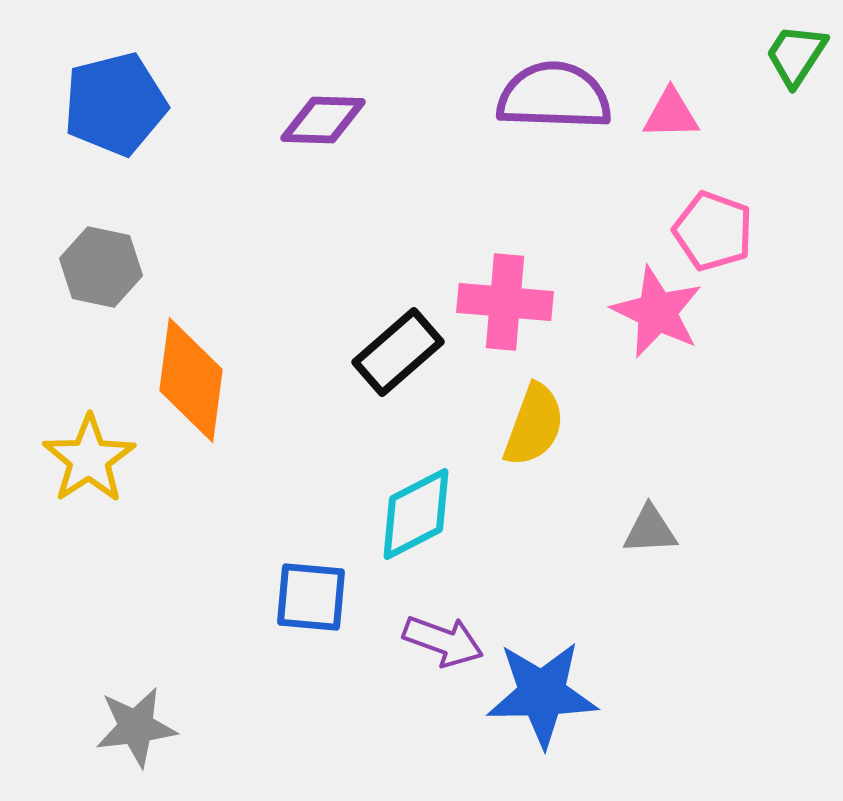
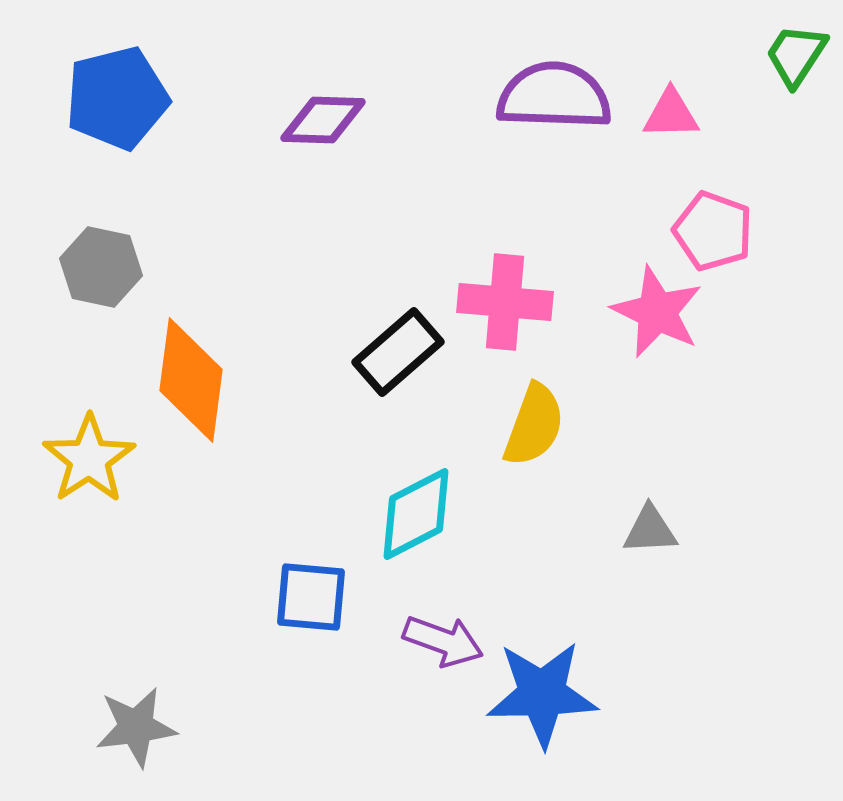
blue pentagon: moved 2 px right, 6 px up
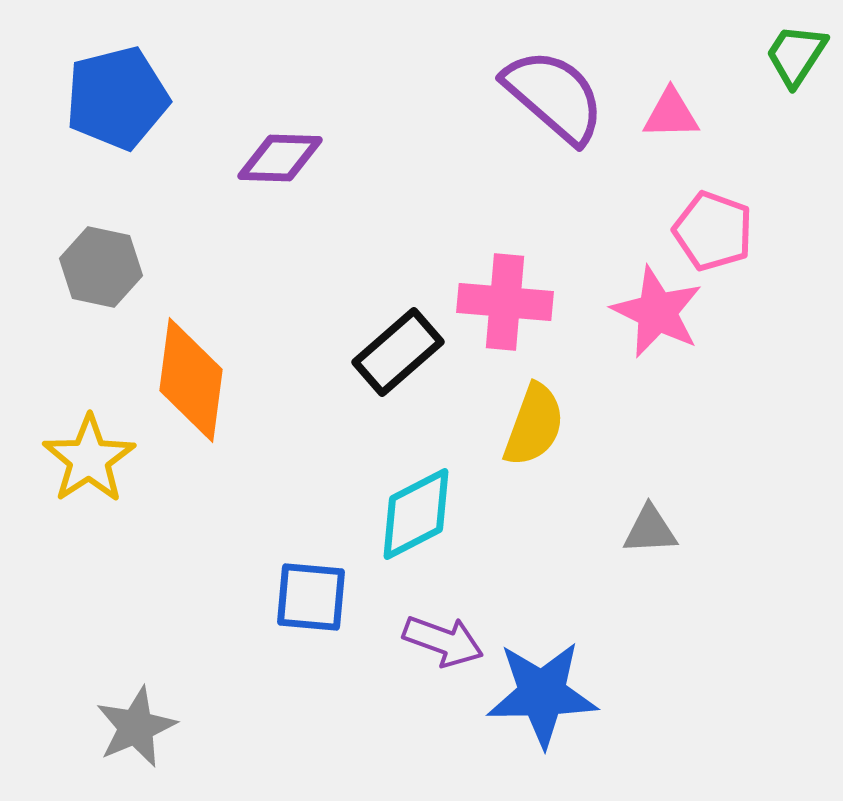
purple semicircle: rotated 39 degrees clockwise
purple diamond: moved 43 px left, 38 px down
gray star: rotated 16 degrees counterclockwise
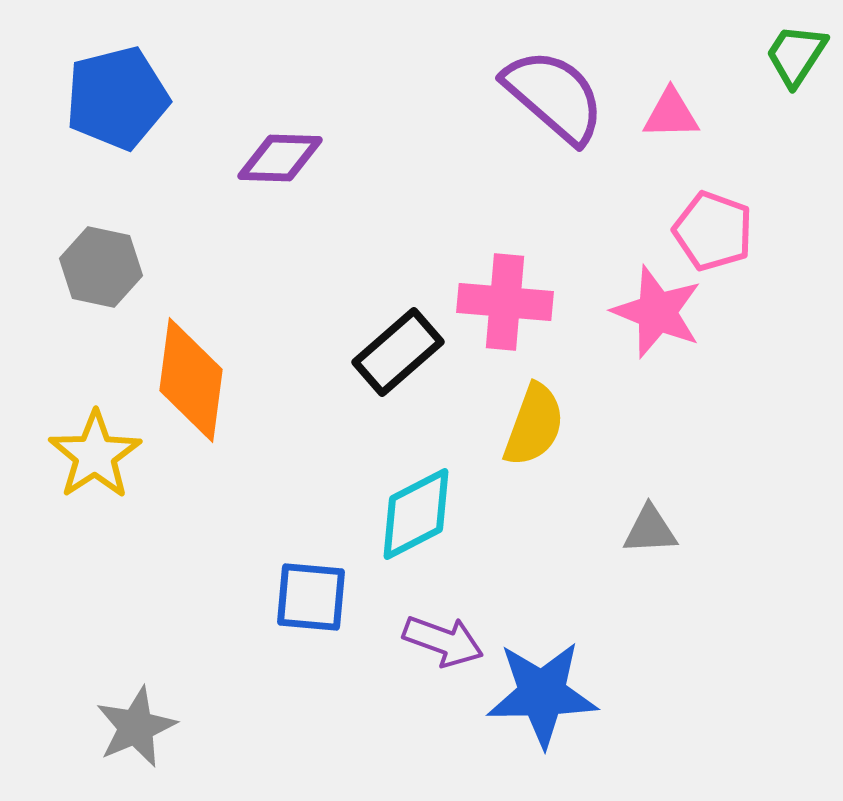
pink star: rotated 4 degrees counterclockwise
yellow star: moved 6 px right, 4 px up
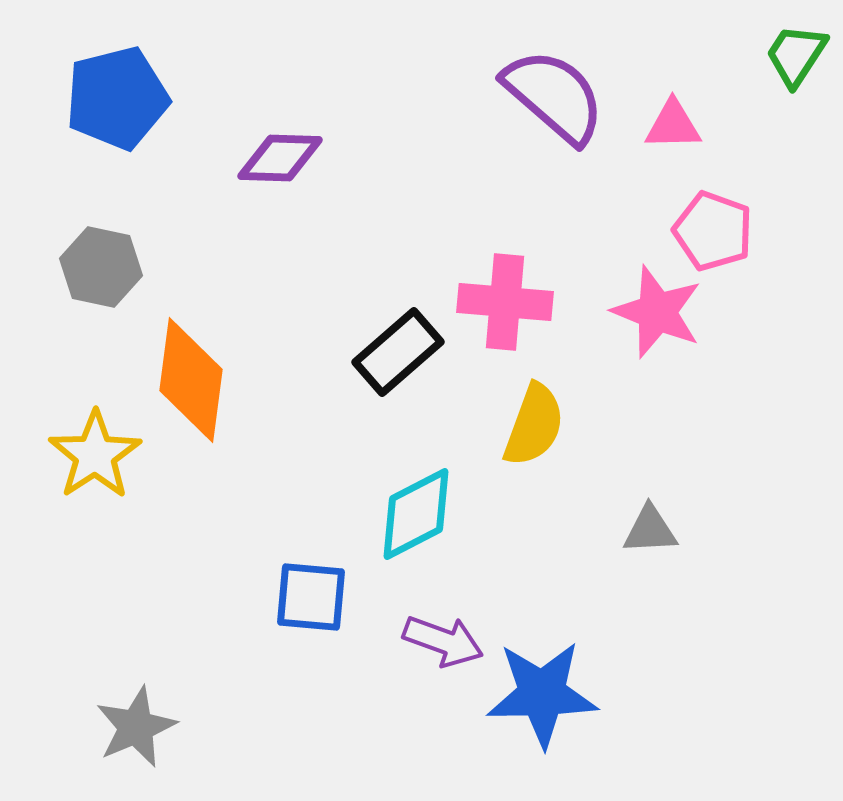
pink triangle: moved 2 px right, 11 px down
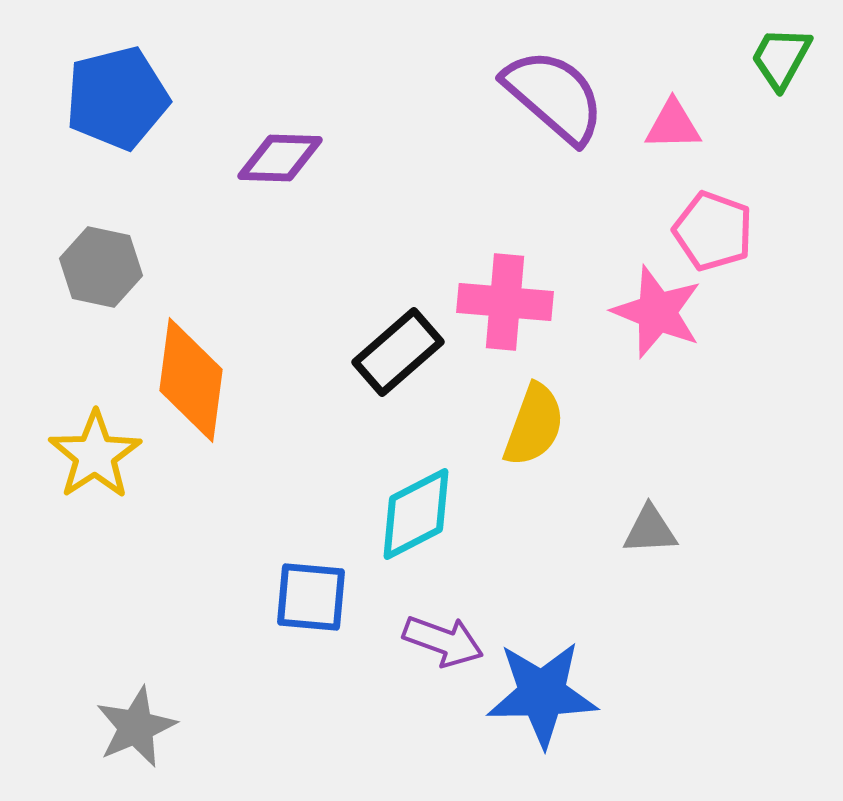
green trapezoid: moved 15 px left, 3 px down; rotated 4 degrees counterclockwise
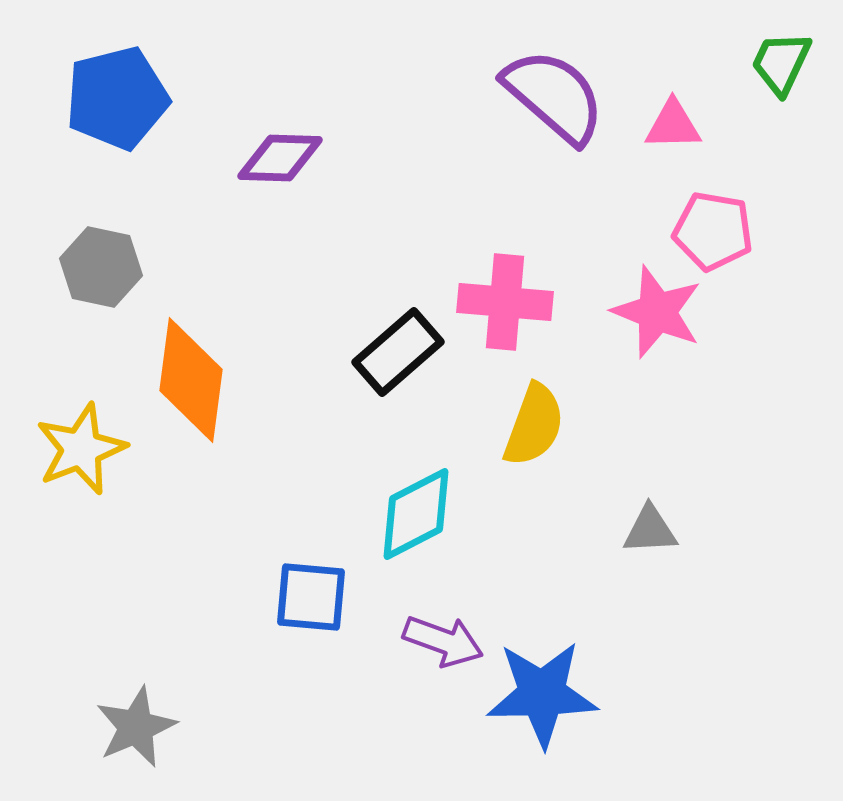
green trapezoid: moved 5 px down; rotated 4 degrees counterclockwise
pink pentagon: rotated 10 degrees counterclockwise
yellow star: moved 14 px left, 6 px up; rotated 12 degrees clockwise
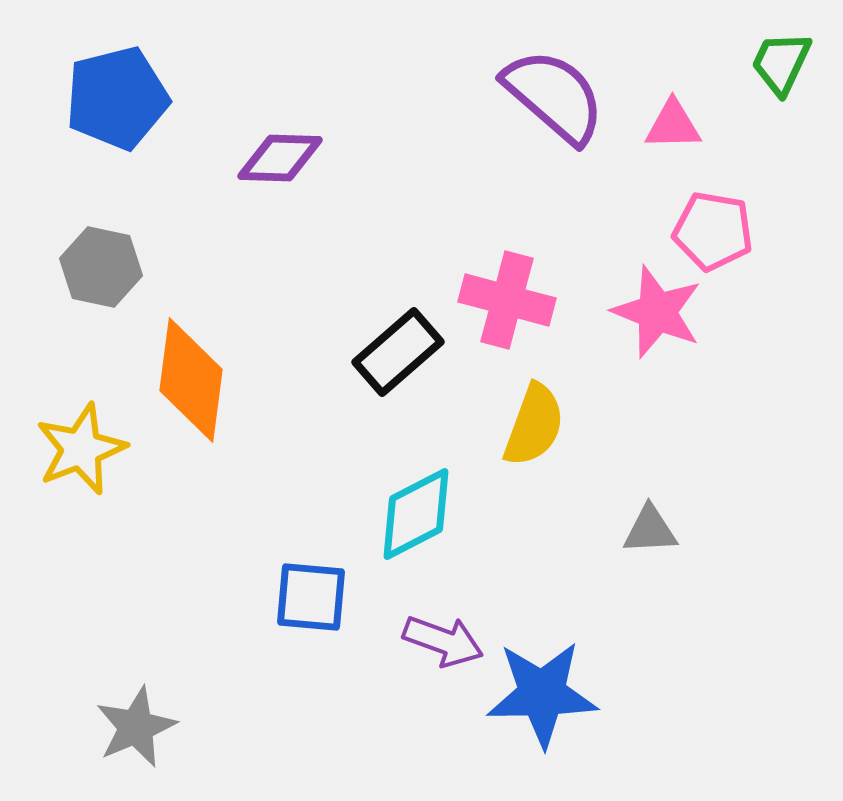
pink cross: moved 2 px right, 2 px up; rotated 10 degrees clockwise
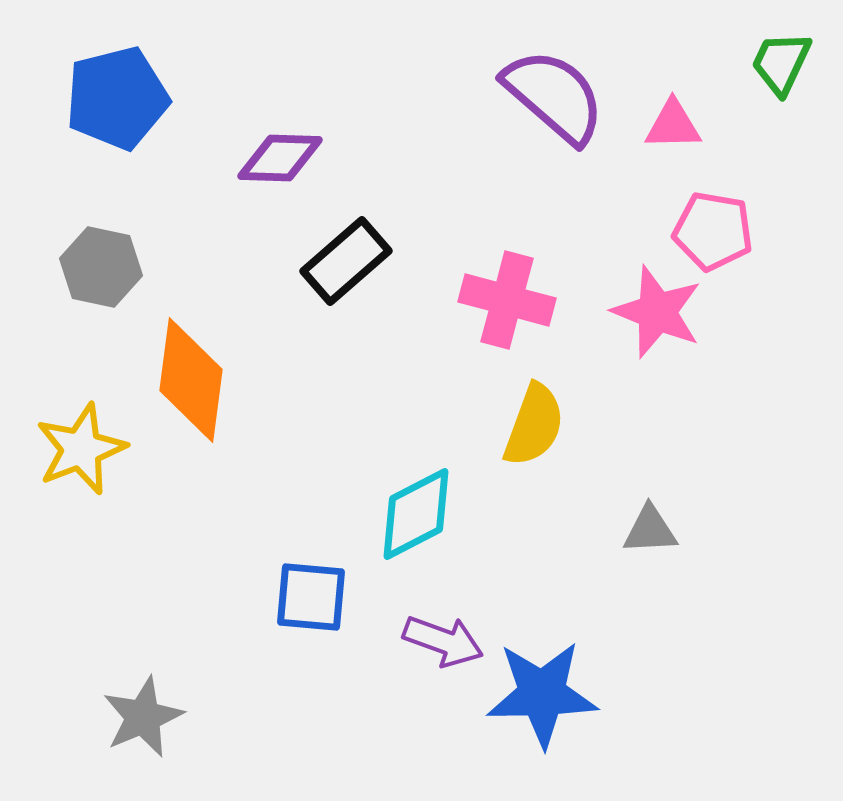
black rectangle: moved 52 px left, 91 px up
gray star: moved 7 px right, 10 px up
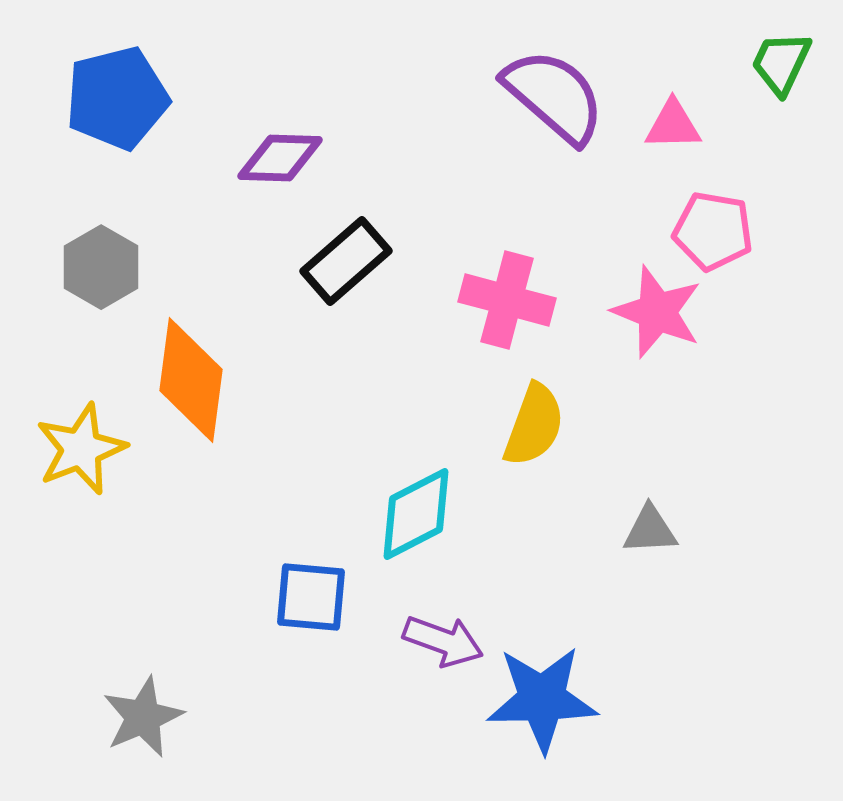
gray hexagon: rotated 18 degrees clockwise
blue star: moved 5 px down
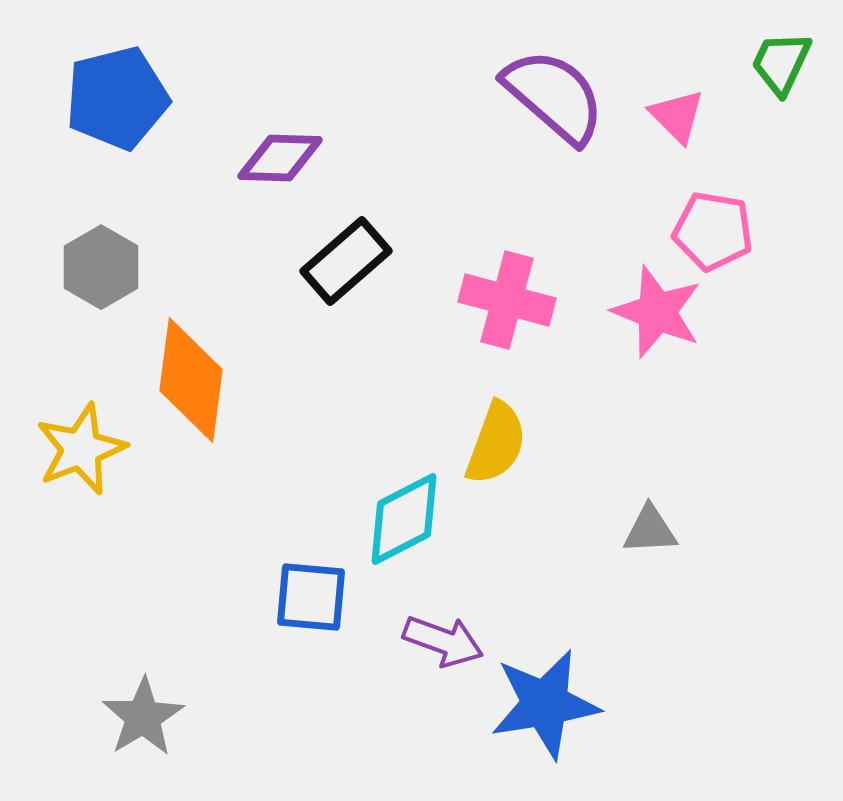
pink triangle: moved 4 px right, 9 px up; rotated 46 degrees clockwise
yellow semicircle: moved 38 px left, 18 px down
cyan diamond: moved 12 px left, 5 px down
blue star: moved 3 px right, 5 px down; rotated 8 degrees counterclockwise
gray star: rotated 8 degrees counterclockwise
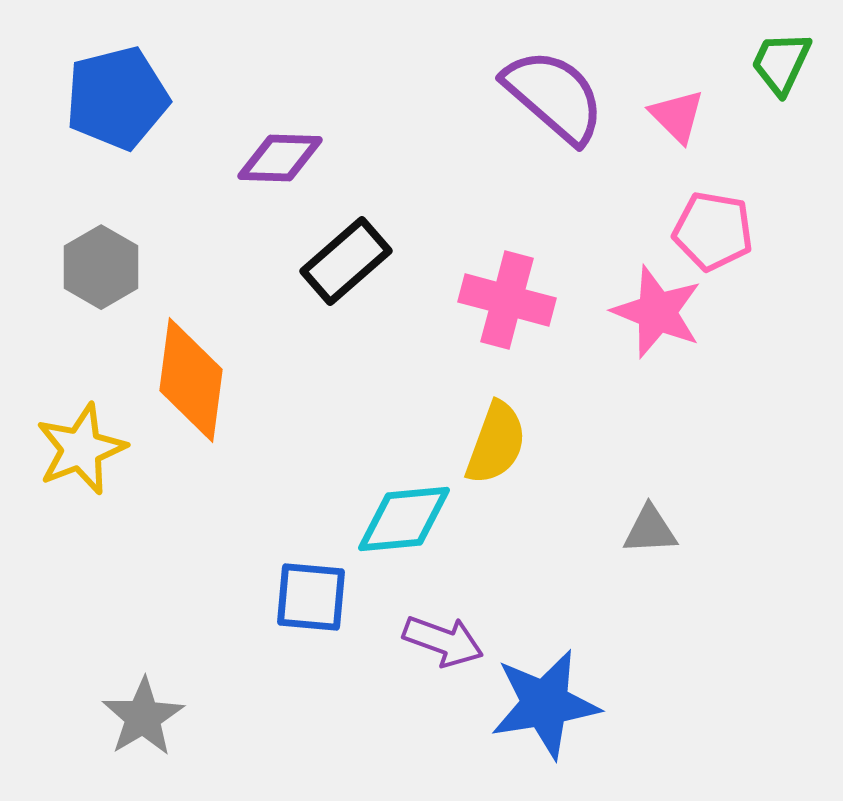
cyan diamond: rotated 22 degrees clockwise
